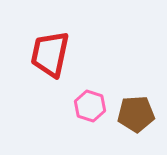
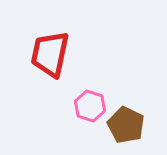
brown pentagon: moved 10 px left, 11 px down; rotated 30 degrees clockwise
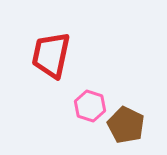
red trapezoid: moved 1 px right, 1 px down
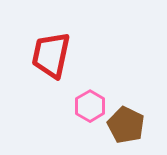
pink hexagon: rotated 12 degrees clockwise
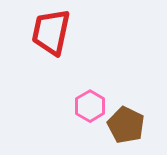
red trapezoid: moved 23 px up
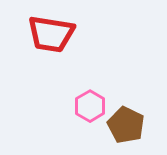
red trapezoid: moved 2 px down; rotated 93 degrees counterclockwise
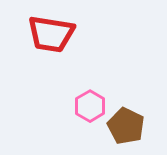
brown pentagon: moved 1 px down
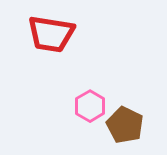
brown pentagon: moved 1 px left, 1 px up
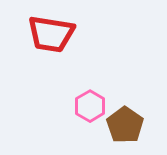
brown pentagon: rotated 9 degrees clockwise
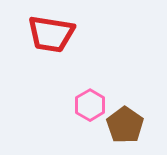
pink hexagon: moved 1 px up
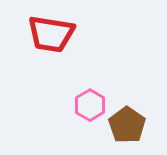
brown pentagon: moved 2 px right
